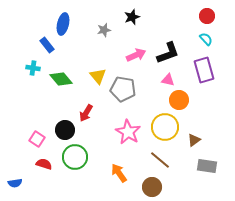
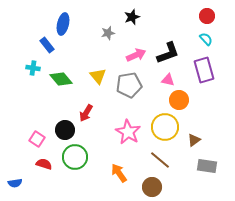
gray star: moved 4 px right, 3 px down
gray pentagon: moved 6 px right, 4 px up; rotated 20 degrees counterclockwise
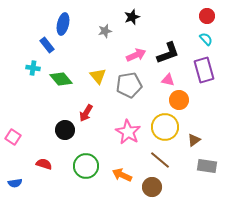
gray star: moved 3 px left, 2 px up
pink square: moved 24 px left, 2 px up
green circle: moved 11 px right, 9 px down
orange arrow: moved 3 px right, 2 px down; rotated 30 degrees counterclockwise
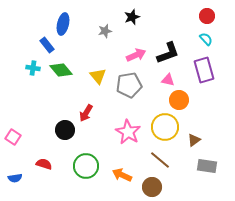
green diamond: moved 9 px up
blue semicircle: moved 5 px up
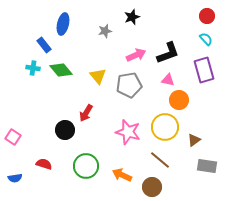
blue rectangle: moved 3 px left
pink star: rotated 15 degrees counterclockwise
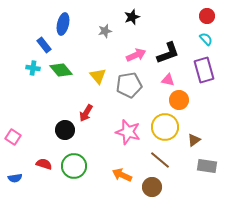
green circle: moved 12 px left
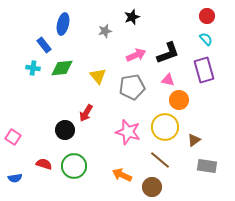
green diamond: moved 1 px right, 2 px up; rotated 55 degrees counterclockwise
gray pentagon: moved 3 px right, 2 px down
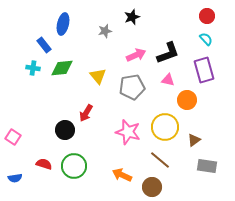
orange circle: moved 8 px right
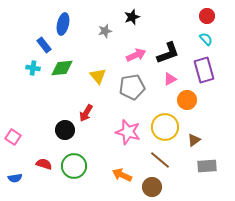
pink triangle: moved 2 px right, 1 px up; rotated 40 degrees counterclockwise
gray rectangle: rotated 12 degrees counterclockwise
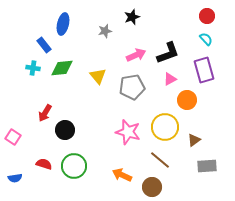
red arrow: moved 41 px left
